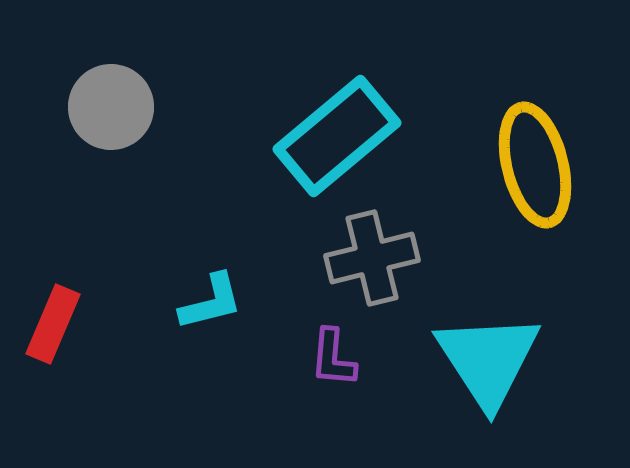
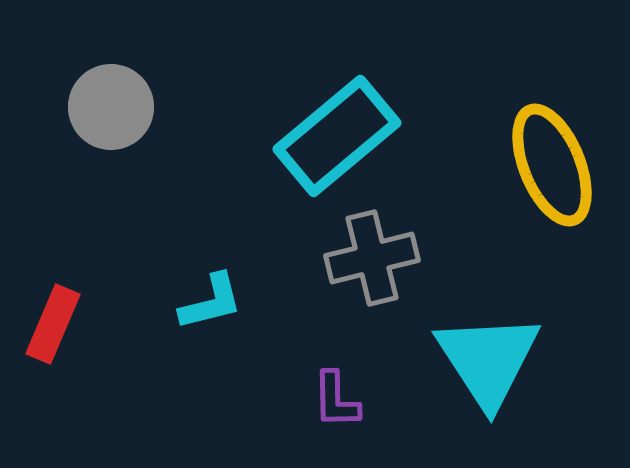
yellow ellipse: moved 17 px right; rotated 8 degrees counterclockwise
purple L-shape: moved 3 px right, 42 px down; rotated 6 degrees counterclockwise
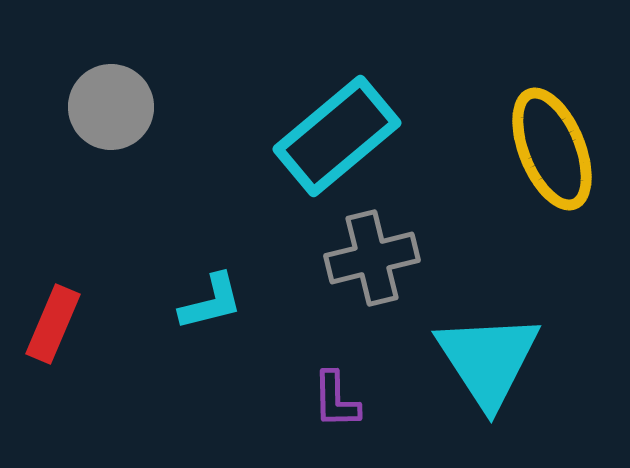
yellow ellipse: moved 16 px up
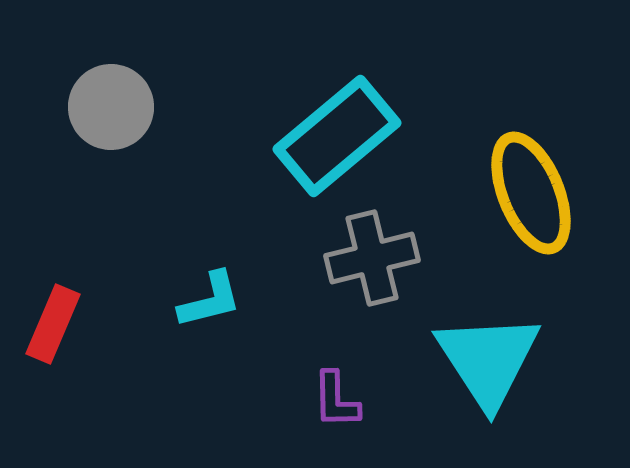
yellow ellipse: moved 21 px left, 44 px down
cyan L-shape: moved 1 px left, 2 px up
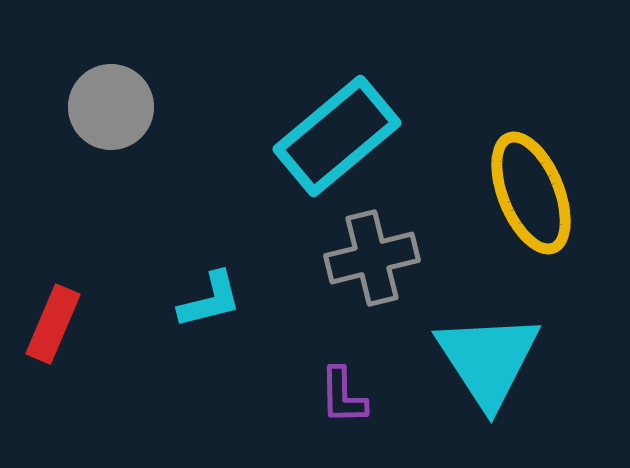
purple L-shape: moved 7 px right, 4 px up
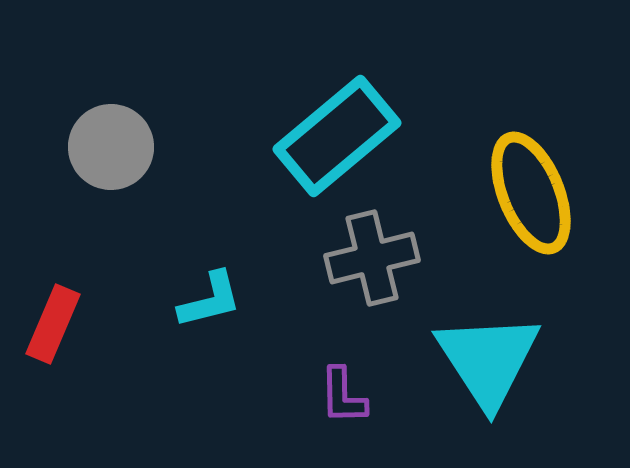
gray circle: moved 40 px down
